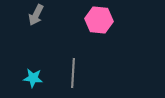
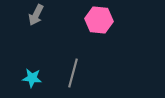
gray line: rotated 12 degrees clockwise
cyan star: moved 1 px left
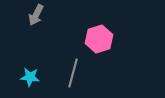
pink hexagon: moved 19 px down; rotated 24 degrees counterclockwise
cyan star: moved 2 px left, 1 px up
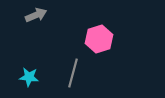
gray arrow: rotated 140 degrees counterclockwise
cyan star: moved 1 px left
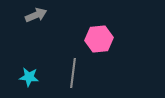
pink hexagon: rotated 12 degrees clockwise
gray line: rotated 8 degrees counterclockwise
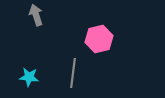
gray arrow: rotated 85 degrees counterclockwise
pink hexagon: rotated 8 degrees counterclockwise
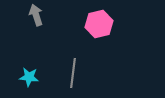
pink hexagon: moved 15 px up
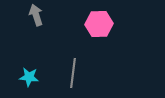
pink hexagon: rotated 12 degrees clockwise
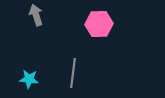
cyan star: moved 2 px down
